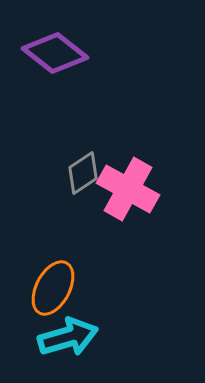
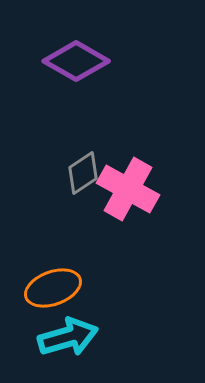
purple diamond: moved 21 px right, 8 px down; rotated 8 degrees counterclockwise
orange ellipse: rotated 42 degrees clockwise
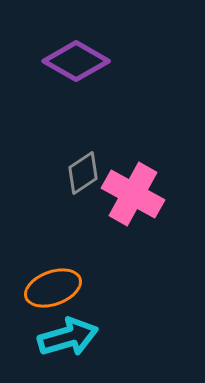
pink cross: moved 5 px right, 5 px down
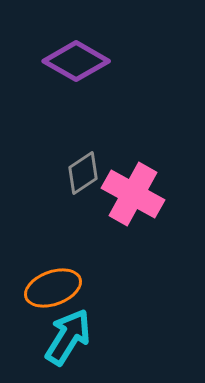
cyan arrow: rotated 42 degrees counterclockwise
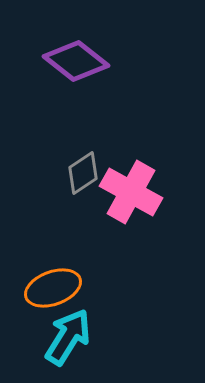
purple diamond: rotated 8 degrees clockwise
pink cross: moved 2 px left, 2 px up
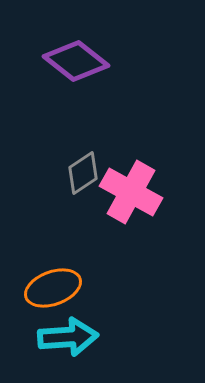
cyan arrow: rotated 54 degrees clockwise
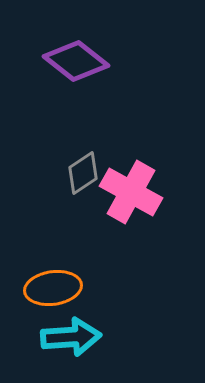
orange ellipse: rotated 12 degrees clockwise
cyan arrow: moved 3 px right
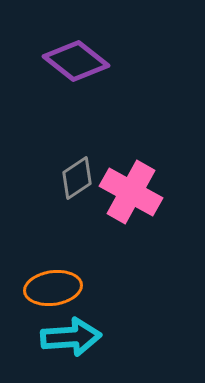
gray diamond: moved 6 px left, 5 px down
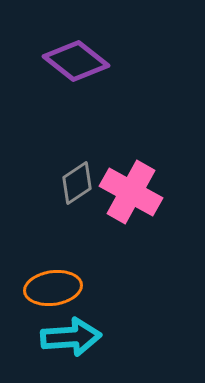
gray diamond: moved 5 px down
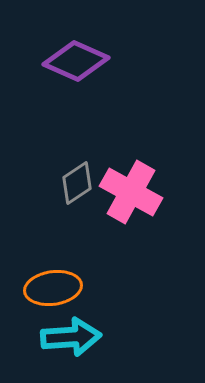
purple diamond: rotated 14 degrees counterclockwise
